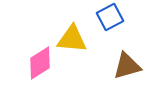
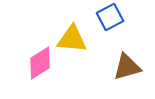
brown triangle: moved 1 px down
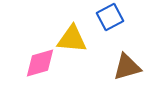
pink diamond: rotated 16 degrees clockwise
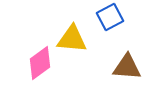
pink diamond: rotated 20 degrees counterclockwise
brown triangle: rotated 20 degrees clockwise
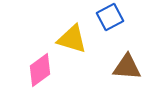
yellow triangle: rotated 12 degrees clockwise
pink diamond: moved 7 px down
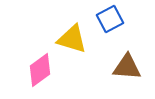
blue square: moved 2 px down
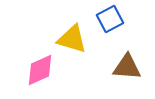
pink diamond: rotated 12 degrees clockwise
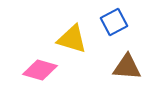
blue square: moved 4 px right, 3 px down
pink diamond: rotated 40 degrees clockwise
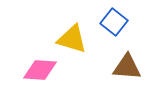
blue square: rotated 24 degrees counterclockwise
pink diamond: rotated 12 degrees counterclockwise
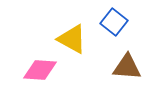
yellow triangle: rotated 12 degrees clockwise
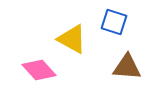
blue square: rotated 20 degrees counterclockwise
pink diamond: moved 1 px left; rotated 44 degrees clockwise
